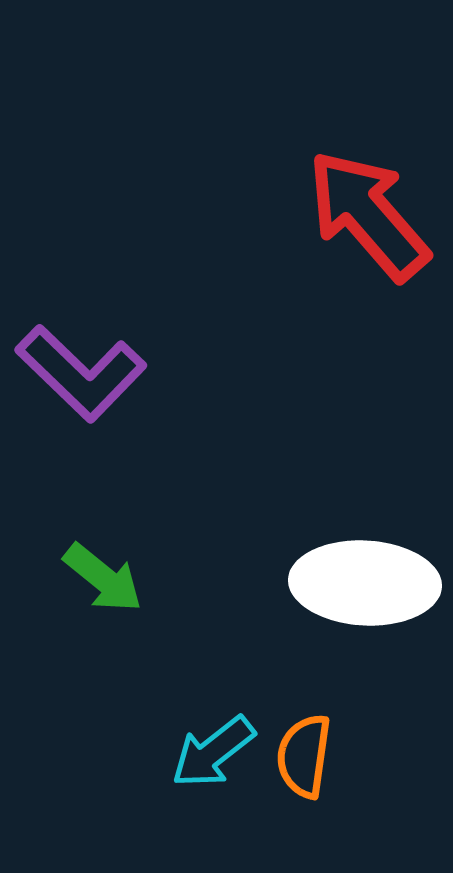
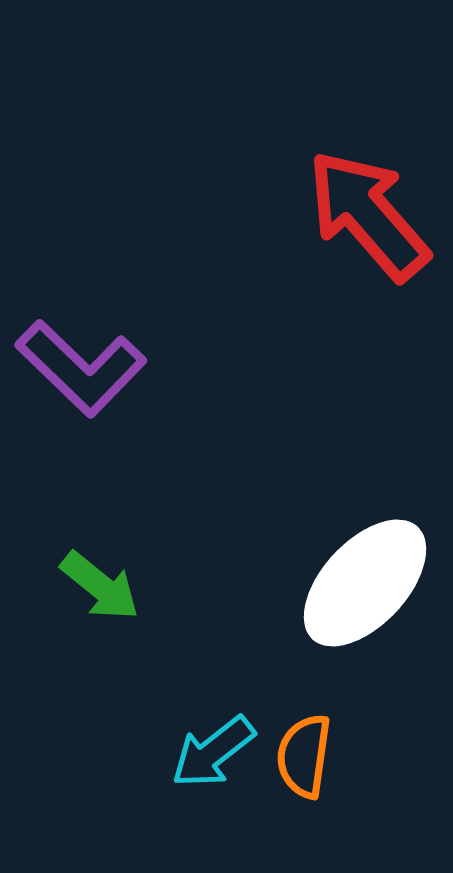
purple L-shape: moved 5 px up
green arrow: moved 3 px left, 8 px down
white ellipse: rotated 50 degrees counterclockwise
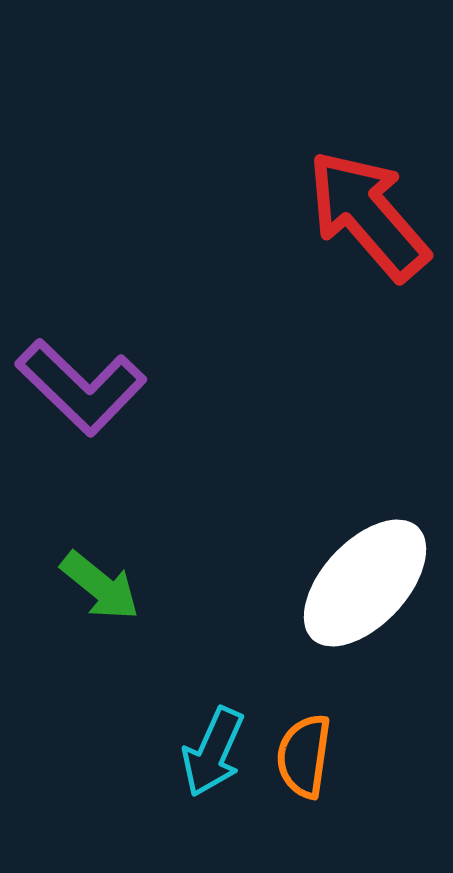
purple L-shape: moved 19 px down
cyan arrow: rotated 28 degrees counterclockwise
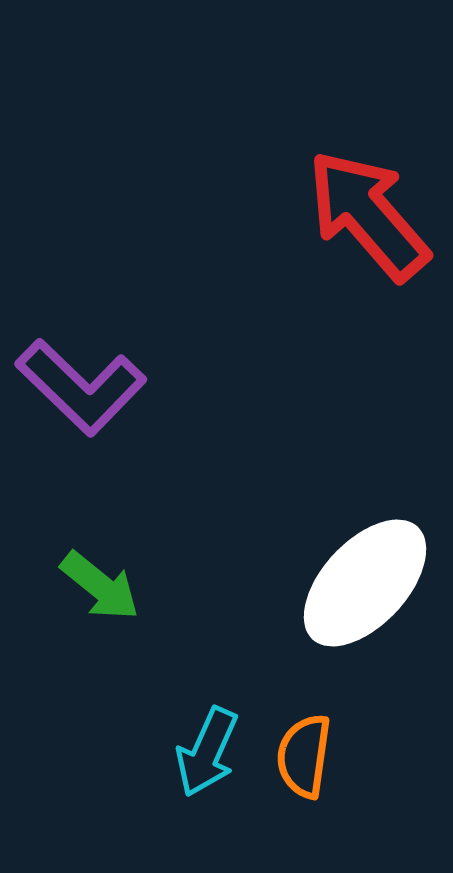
cyan arrow: moved 6 px left
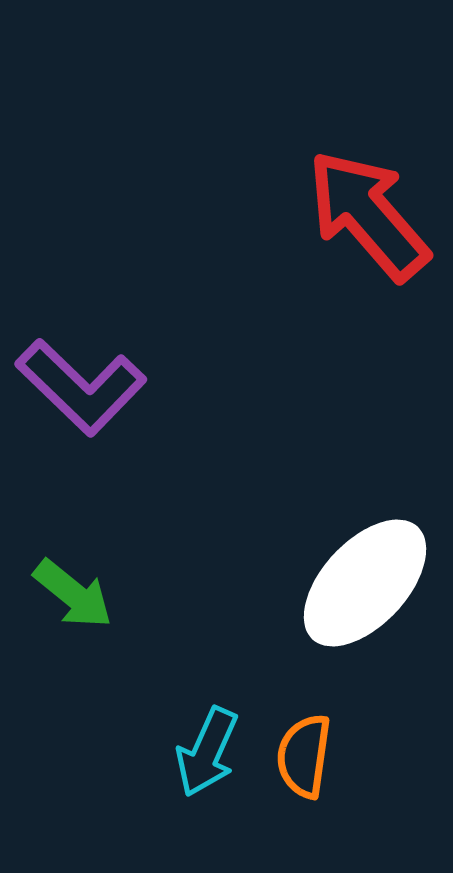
green arrow: moved 27 px left, 8 px down
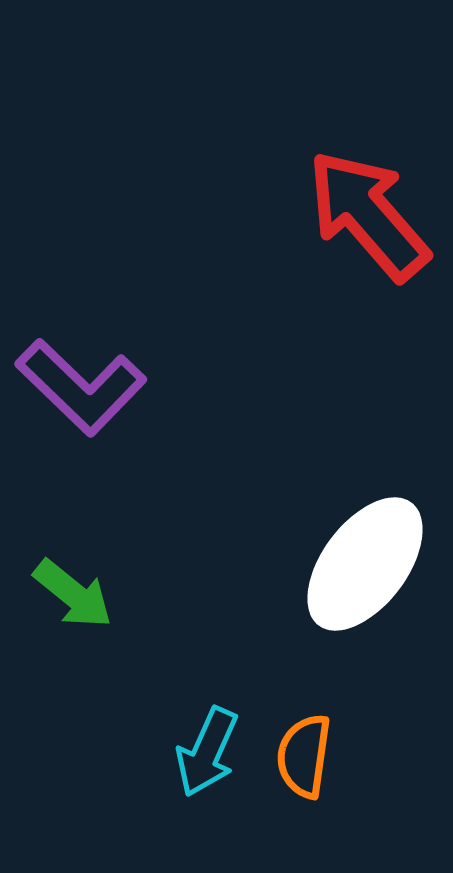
white ellipse: moved 19 px up; rotated 6 degrees counterclockwise
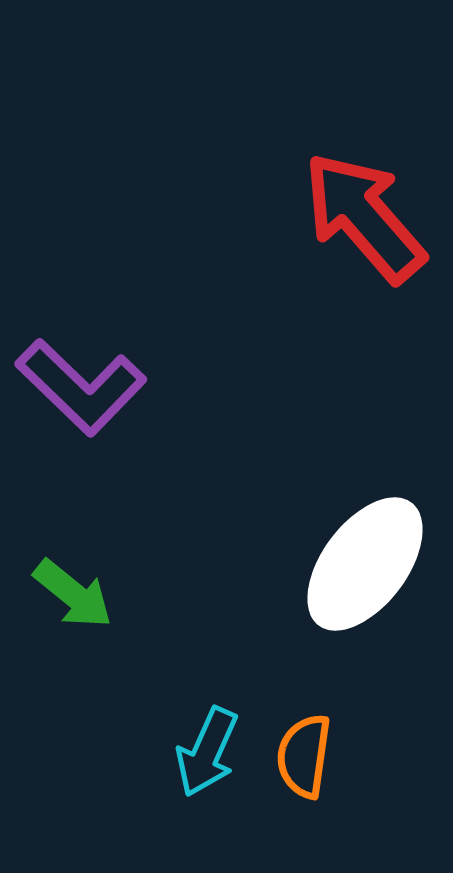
red arrow: moved 4 px left, 2 px down
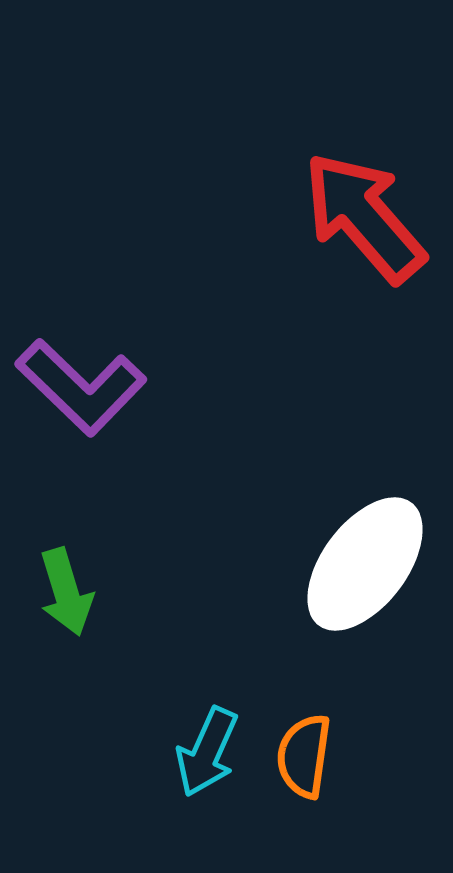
green arrow: moved 7 px left, 2 px up; rotated 34 degrees clockwise
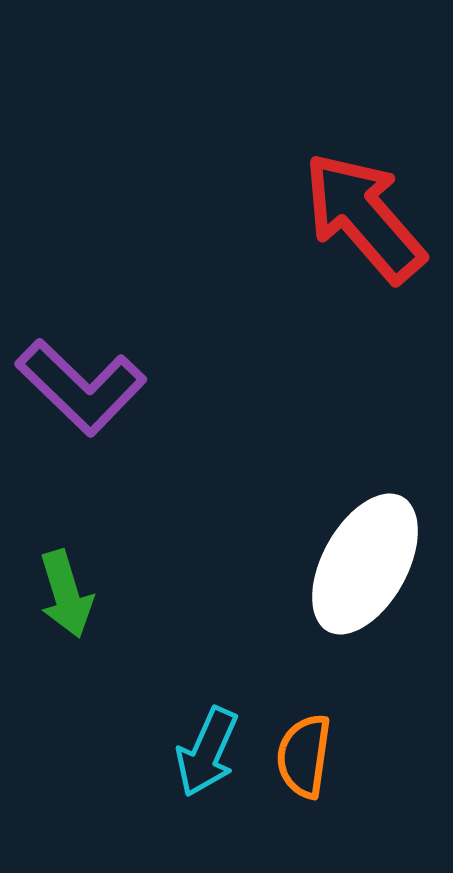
white ellipse: rotated 8 degrees counterclockwise
green arrow: moved 2 px down
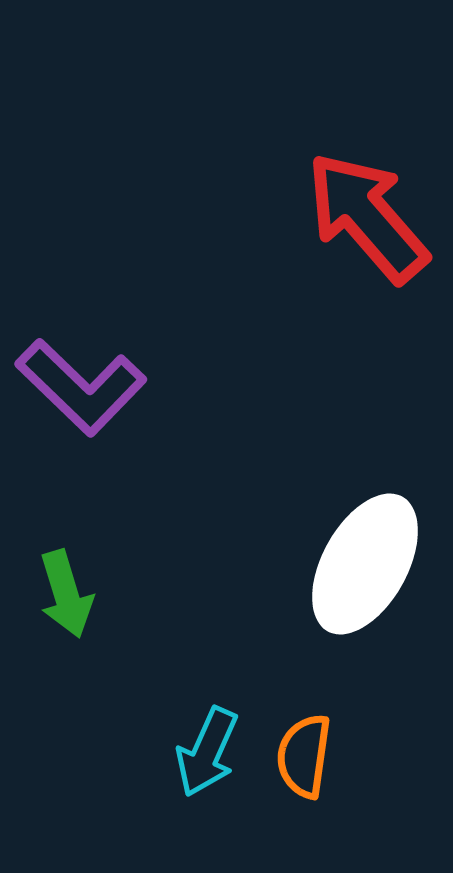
red arrow: moved 3 px right
